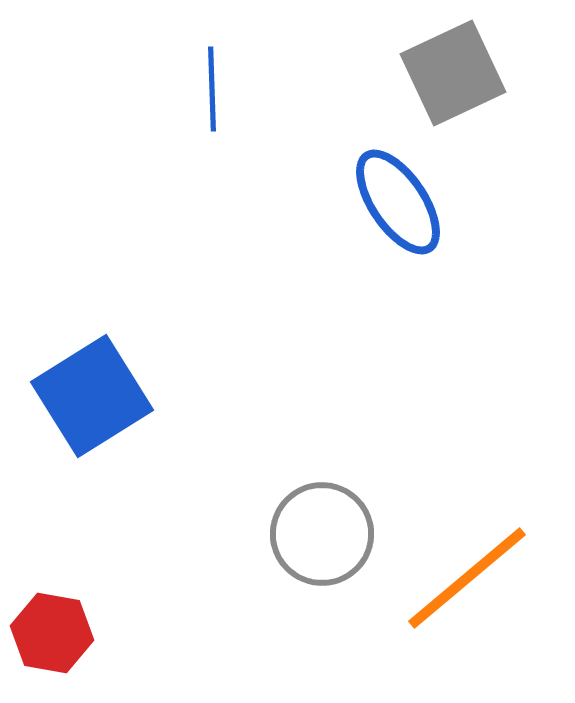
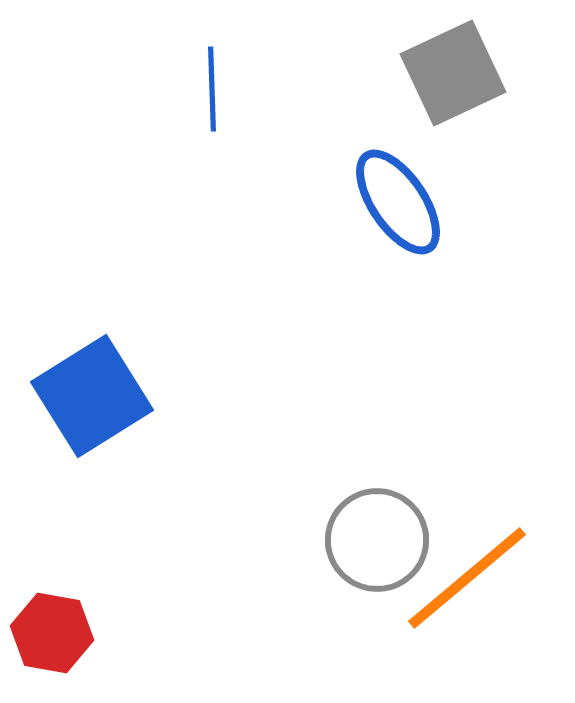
gray circle: moved 55 px right, 6 px down
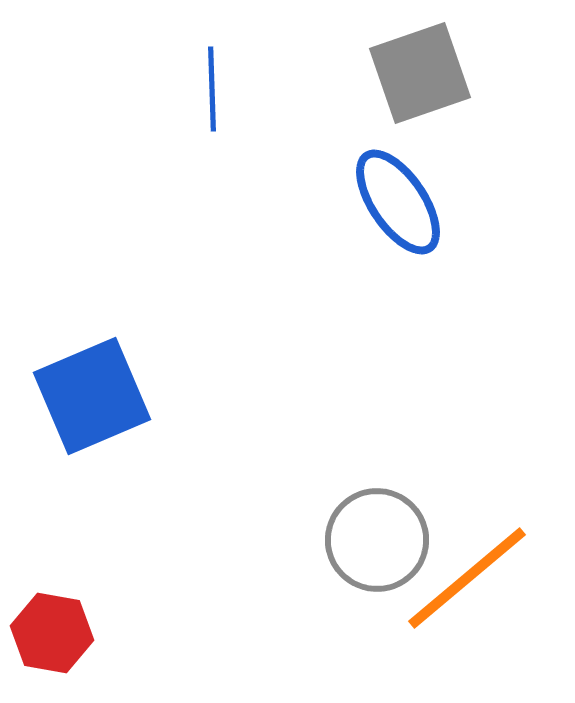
gray square: moved 33 px left; rotated 6 degrees clockwise
blue square: rotated 9 degrees clockwise
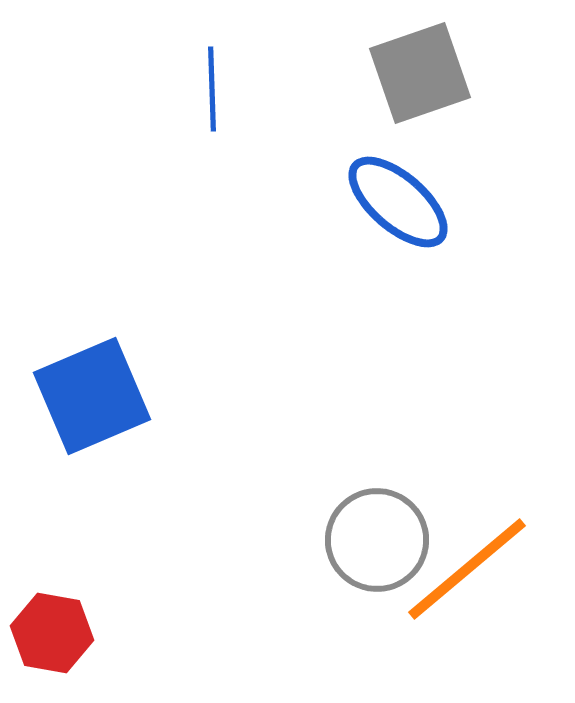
blue ellipse: rotated 15 degrees counterclockwise
orange line: moved 9 px up
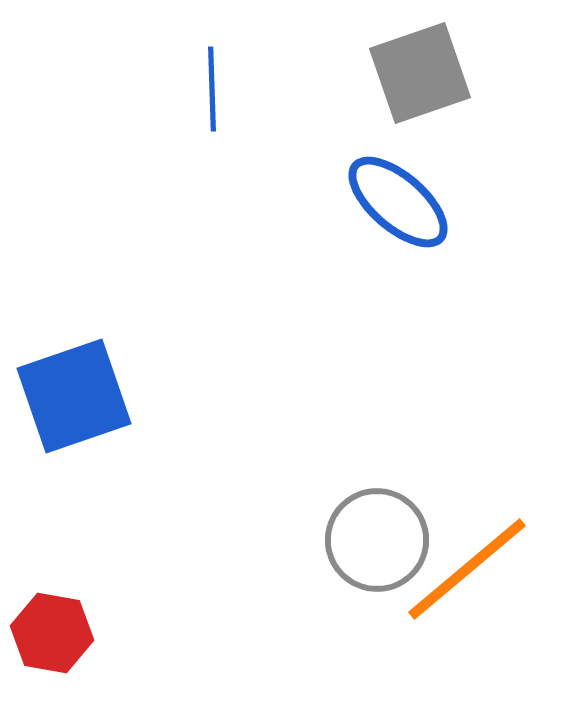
blue square: moved 18 px left; rotated 4 degrees clockwise
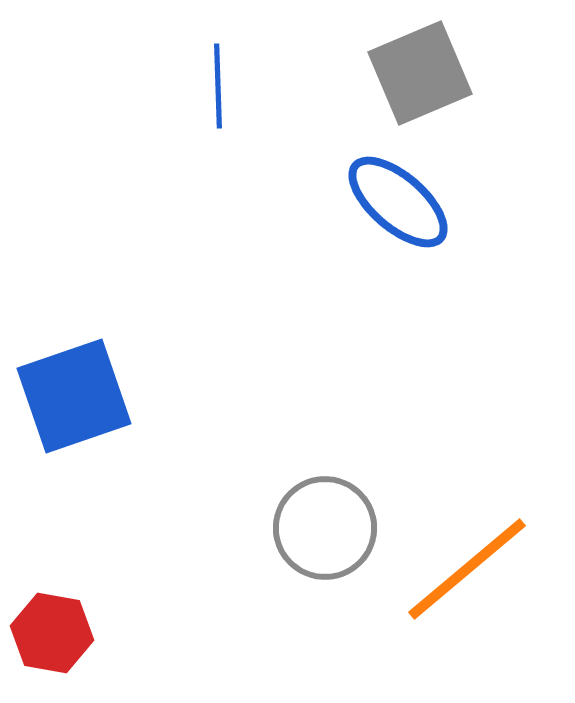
gray square: rotated 4 degrees counterclockwise
blue line: moved 6 px right, 3 px up
gray circle: moved 52 px left, 12 px up
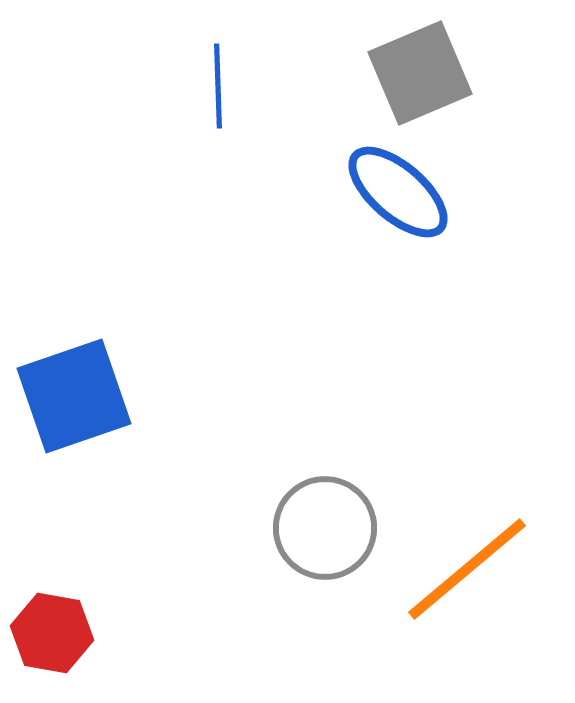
blue ellipse: moved 10 px up
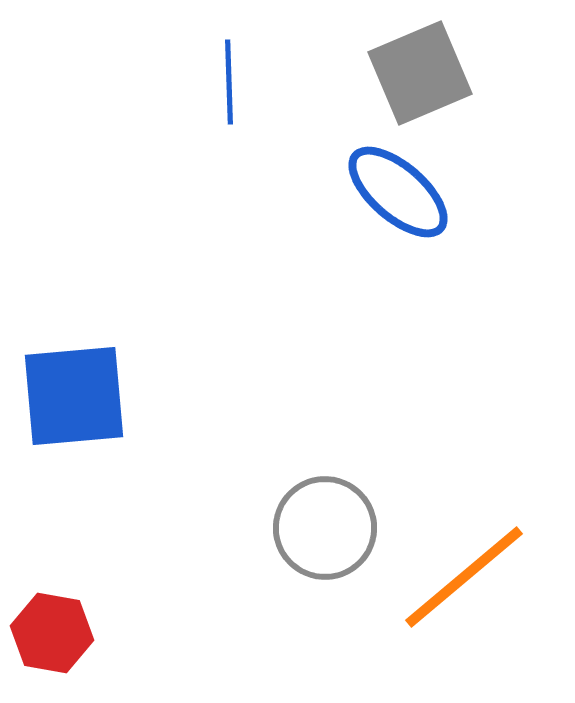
blue line: moved 11 px right, 4 px up
blue square: rotated 14 degrees clockwise
orange line: moved 3 px left, 8 px down
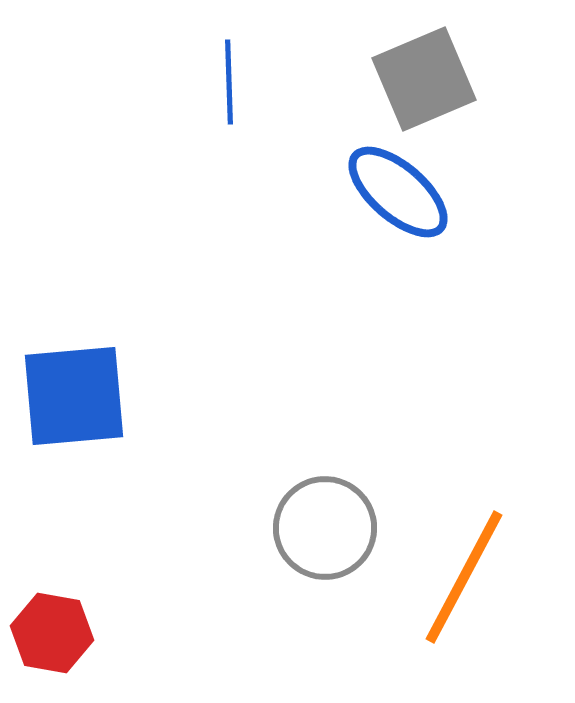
gray square: moved 4 px right, 6 px down
orange line: rotated 22 degrees counterclockwise
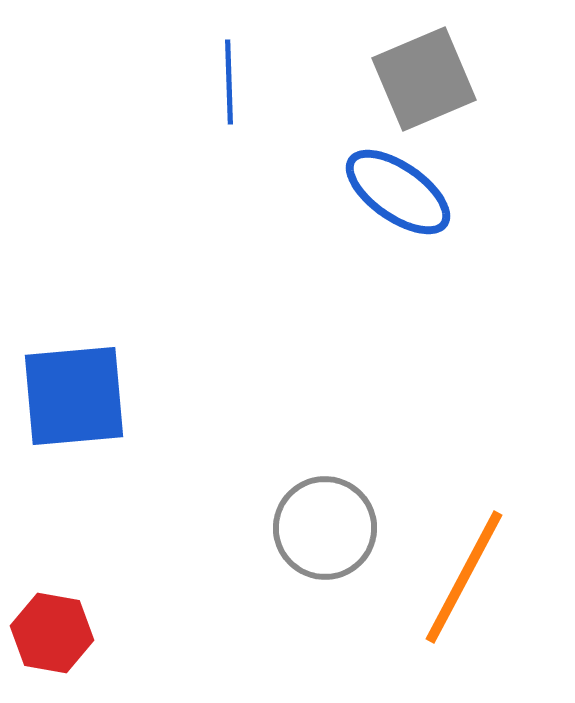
blue ellipse: rotated 6 degrees counterclockwise
